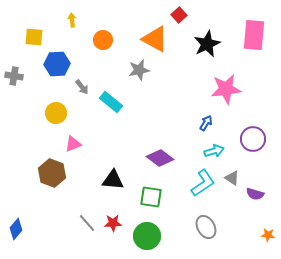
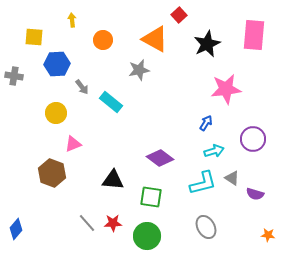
cyan L-shape: rotated 20 degrees clockwise
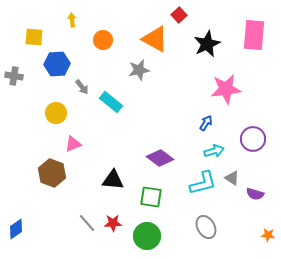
blue diamond: rotated 15 degrees clockwise
